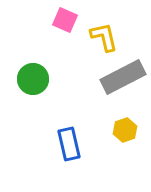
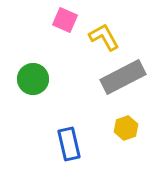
yellow L-shape: rotated 16 degrees counterclockwise
yellow hexagon: moved 1 px right, 2 px up
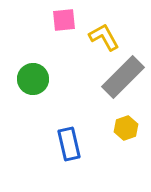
pink square: moved 1 px left; rotated 30 degrees counterclockwise
gray rectangle: rotated 18 degrees counterclockwise
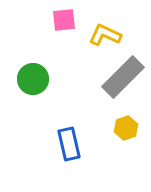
yellow L-shape: moved 1 px right, 2 px up; rotated 36 degrees counterclockwise
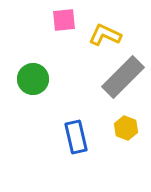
yellow hexagon: rotated 20 degrees counterclockwise
blue rectangle: moved 7 px right, 7 px up
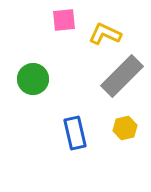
yellow L-shape: moved 1 px up
gray rectangle: moved 1 px left, 1 px up
yellow hexagon: moved 1 px left; rotated 25 degrees clockwise
blue rectangle: moved 1 px left, 4 px up
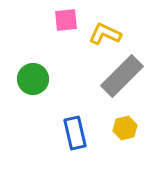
pink square: moved 2 px right
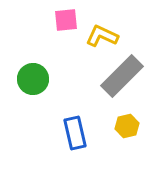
yellow L-shape: moved 3 px left, 2 px down
yellow hexagon: moved 2 px right, 2 px up
